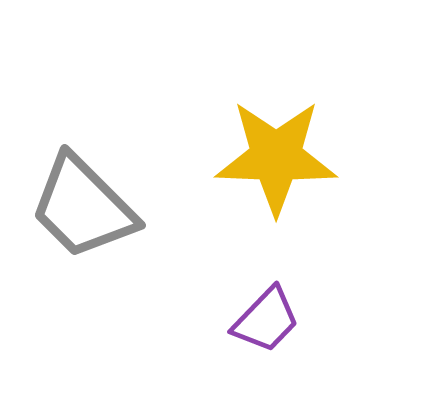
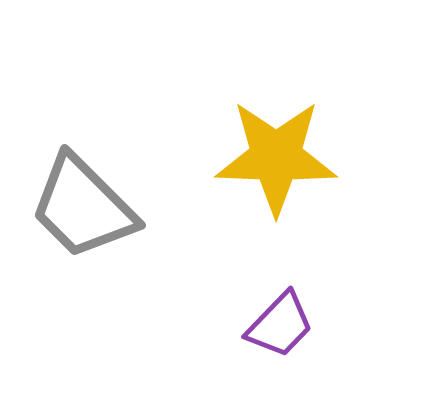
purple trapezoid: moved 14 px right, 5 px down
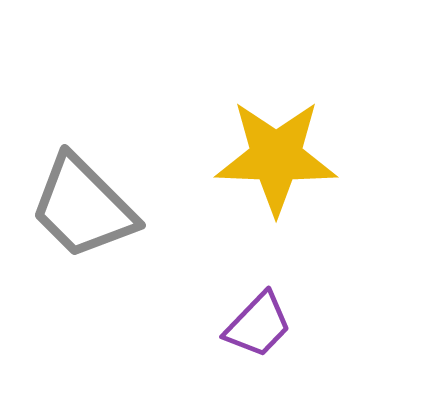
purple trapezoid: moved 22 px left
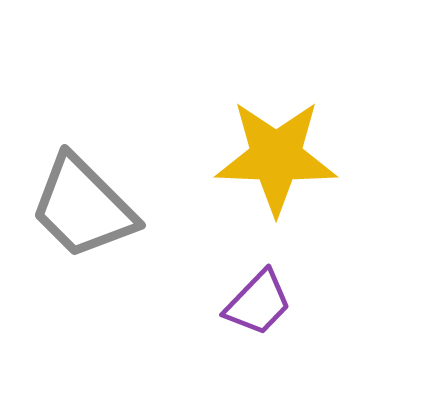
purple trapezoid: moved 22 px up
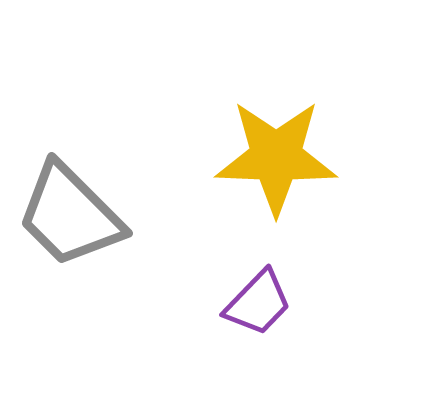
gray trapezoid: moved 13 px left, 8 px down
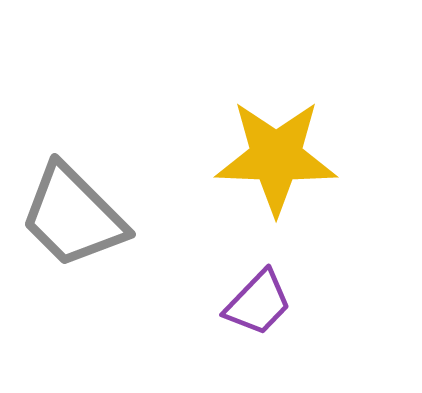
gray trapezoid: moved 3 px right, 1 px down
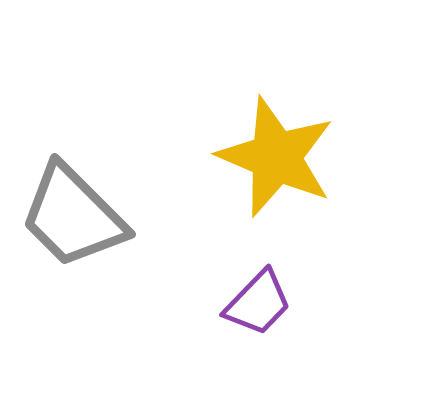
yellow star: rotated 21 degrees clockwise
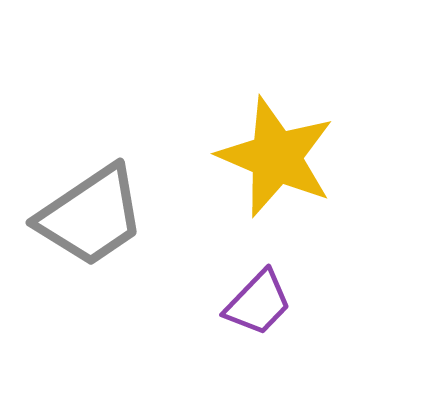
gray trapezoid: moved 18 px right; rotated 79 degrees counterclockwise
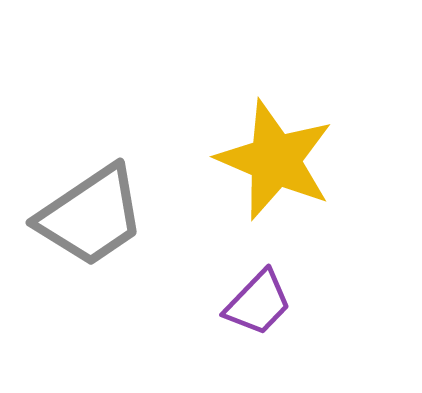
yellow star: moved 1 px left, 3 px down
